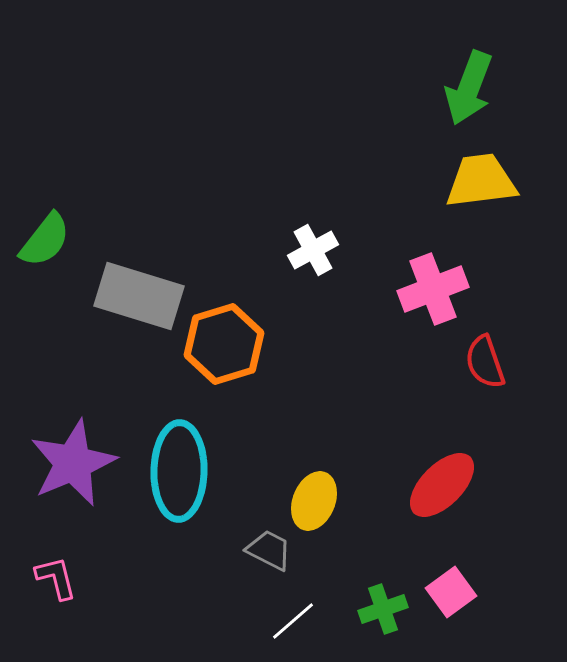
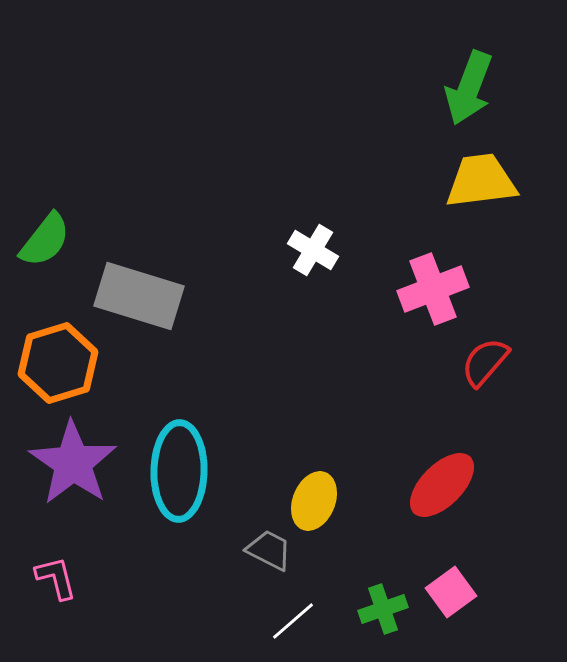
white cross: rotated 30 degrees counterclockwise
orange hexagon: moved 166 px left, 19 px down
red semicircle: rotated 60 degrees clockwise
purple star: rotated 14 degrees counterclockwise
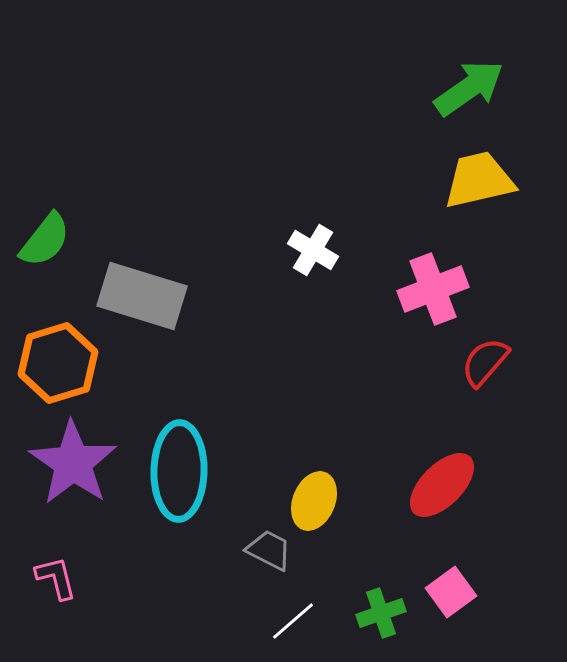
green arrow: rotated 146 degrees counterclockwise
yellow trapezoid: moved 2 px left, 1 px up; rotated 6 degrees counterclockwise
gray rectangle: moved 3 px right
green cross: moved 2 px left, 4 px down
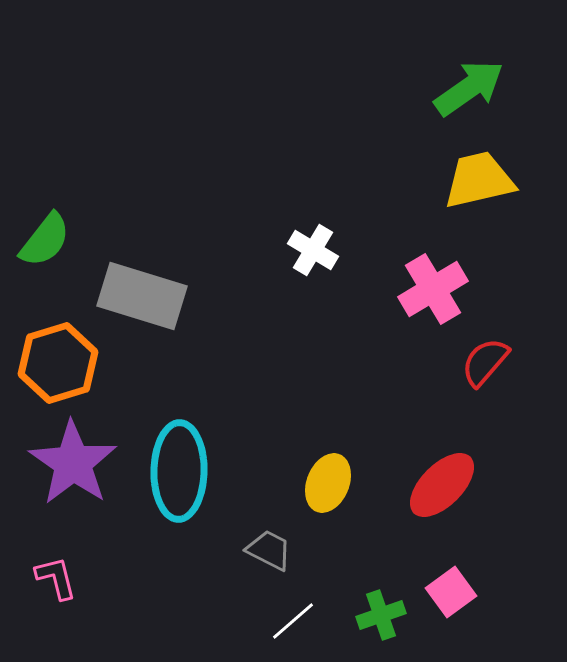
pink cross: rotated 10 degrees counterclockwise
yellow ellipse: moved 14 px right, 18 px up
green cross: moved 2 px down
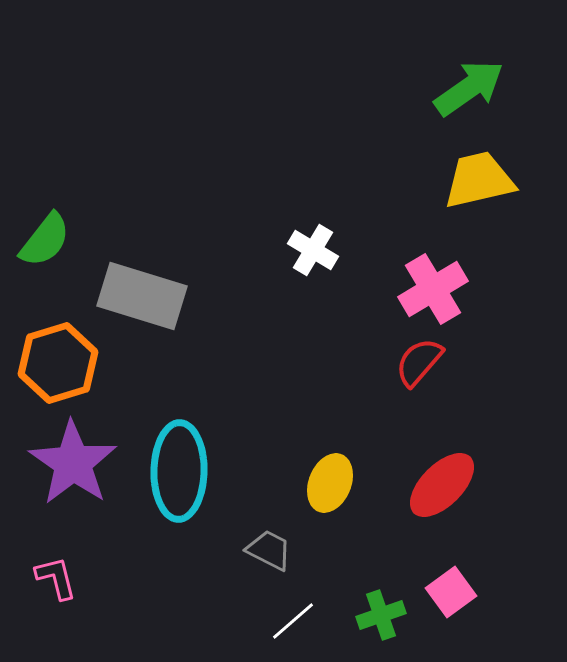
red semicircle: moved 66 px left
yellow ellipse: moved 2 px right
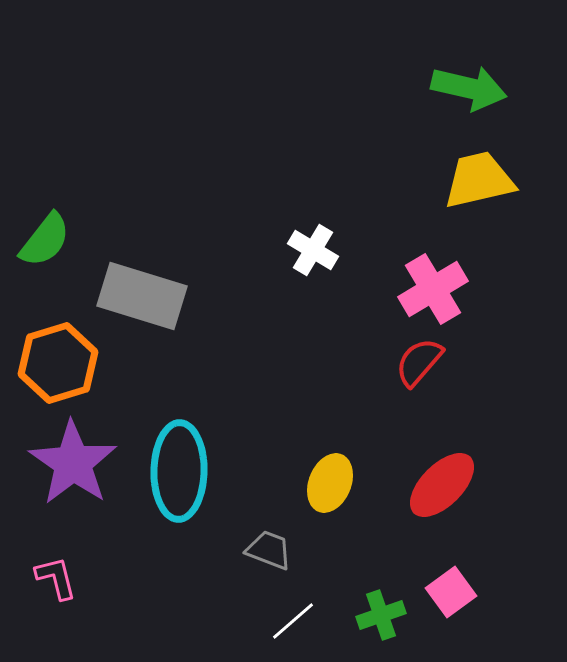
green arrow: rotated 48 degrees clockwise
gray trapezoid: rotated 6 degrees counterclockwise
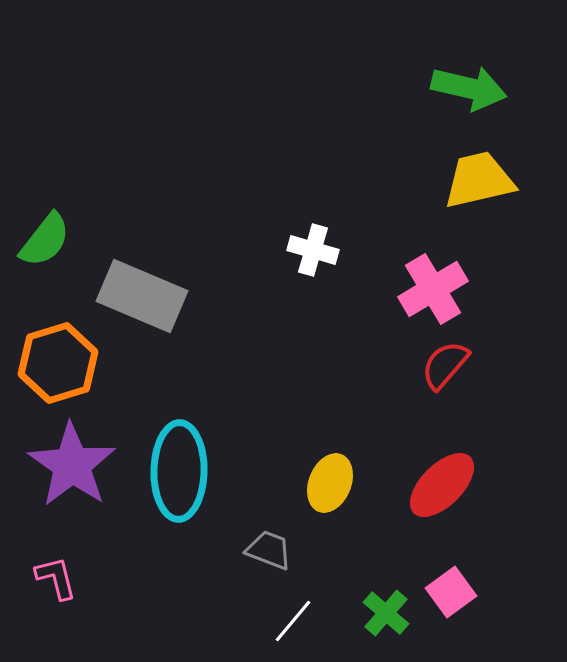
white cross: rotated 15 degrees counterclockwise
gray rectangle: rotated 6 degrees clockwise
red semicircle: moved 26 px right, 3 px down
purple star: moved 1 px left, 2 px down
green cross: moved 5 px right, 2 px up; rotated 30 degrees counterclockwise
white line: rotated 9 degrees counterclockwise
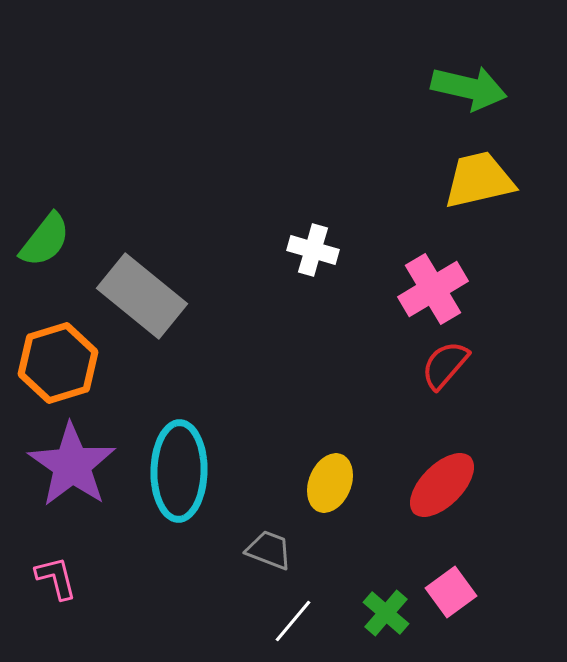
gray rectangle: rotated 16 degrees clockwise
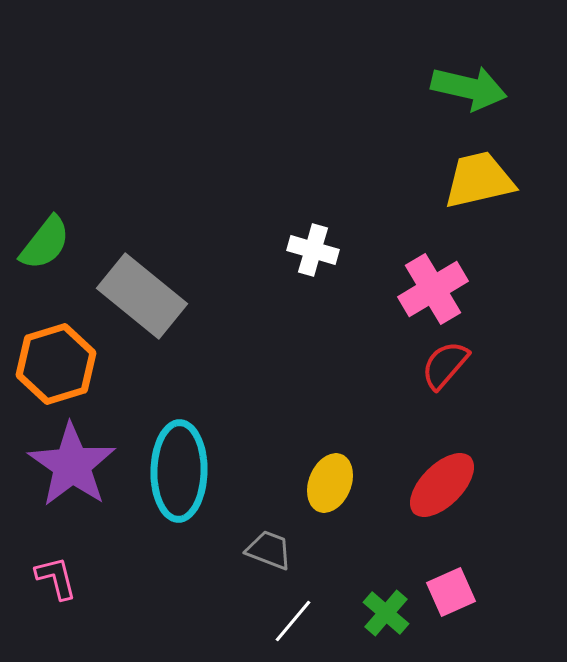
green semicircle: moved 3 px down
orange hexagon: moved 2 px left, 1 px down
pink square: rotated 12 degrees clockwise
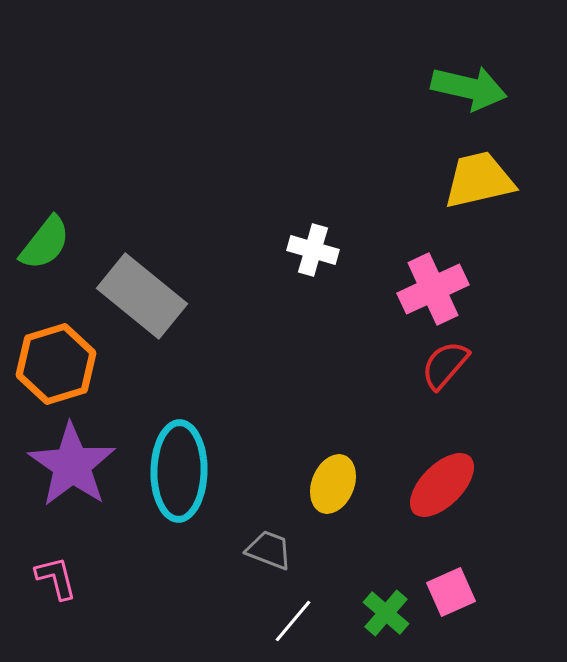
pink cross: rotated 6 degrees clockwise
yellow ellipse: moved 3 px right, 1 px down
